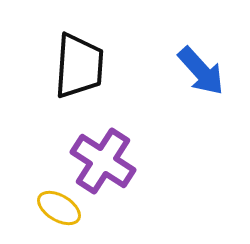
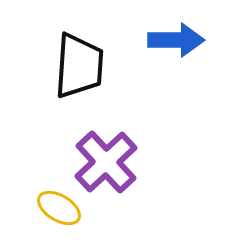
blue arrow: moved 25 px left, 31 px up; rotated 48 degrees counterclockwise
purple cross: moved 3 px right, 1 px down; rotated 14 degrees clockwise
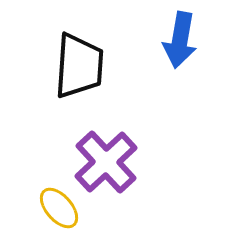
blue arrow: moved 4 px right; rotated 100 degrees clockwise
yellow ellipse: rotated 18 degrees clockwise
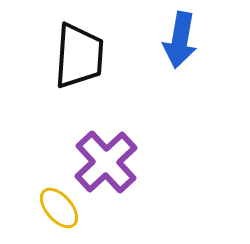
black trapezoid: moved 10 px up
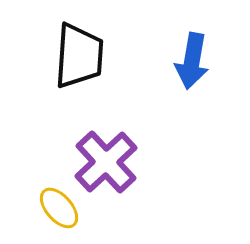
blue arrow: moved 12 px right, 21 px down
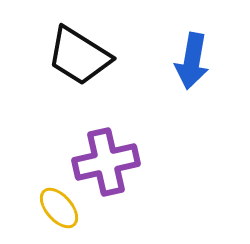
black trapezoid: rotated 118 degrees clockwise
purple cross: rotated 30 degrees clockwise
